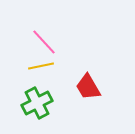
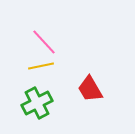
red trapezoid: moved 2 px right, 2 px down
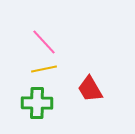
yellow line: moved 3 px right, 3 px down
green cross: rotated 28 degrees clockwise
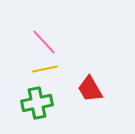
yellow line: moved 1 px right
green cross: rotated 12 degrees counterclockwise
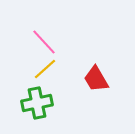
yellow line: rotated 30 degrees counterclockwise
red trapezoid: moved 6 px right, 10 px up
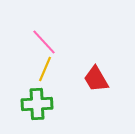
yellow line: rotated 25 degrees counterclockwise
green cross: moved 1 px down; rotated 8 degrees clockwise
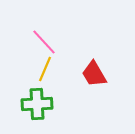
red trapezoid: moved 2 px left, 5 px up
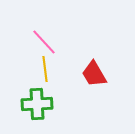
yellow line: rotated 30 degrees counterclockwise
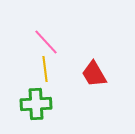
pink line: moved 2 px right
green cross: moved 1 px left
